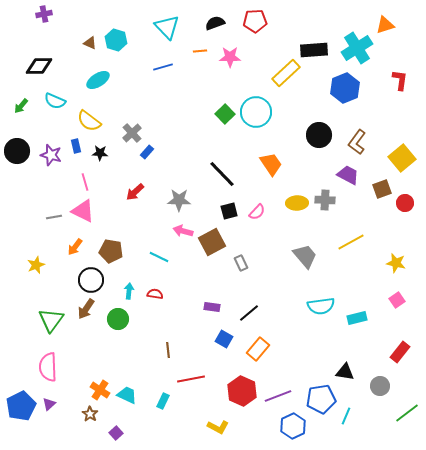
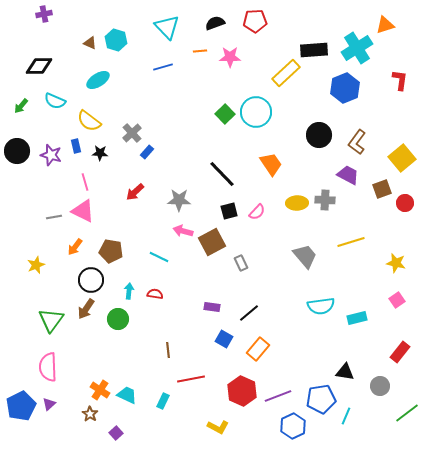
yellow line at (351, 242): rotated 12 degrees clockwise
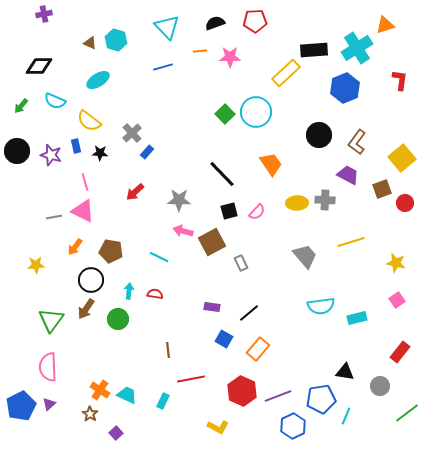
yellow star at (36, 265): rotated 18 degrees clockwise
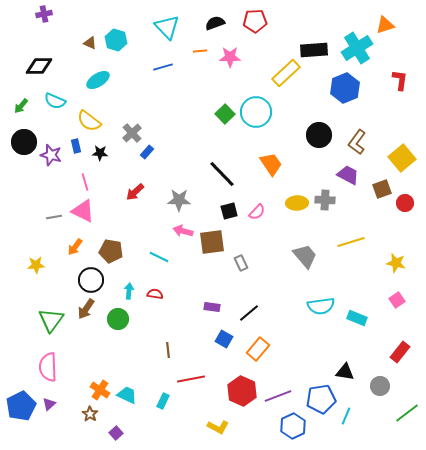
black circle at (17, 151): moved 7 px right, 9 px up
brown square at (212, 242): rotated 20 degrees clockwise
cyan rectangle at (357, 318): rotated 36 degrees clockwise
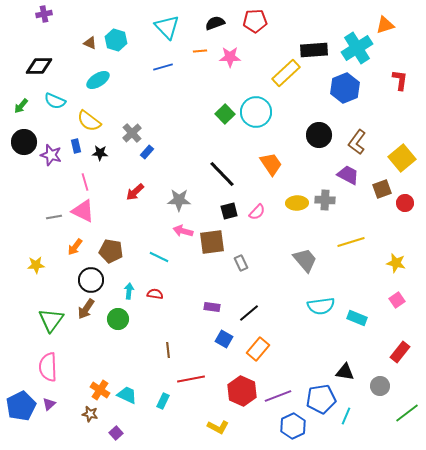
gray trapezoid at (305, 256): moved 4 px down
brown star at (90, 414): rotated 21 degrees counterclockwise
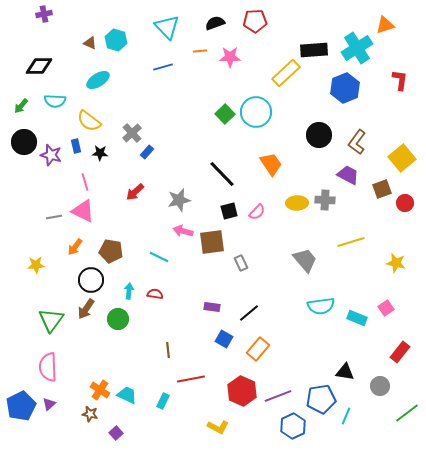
cyan semicircle at (55, 101): rotated 20 degrees counterclockwise
gray star at (179, 200): rotated 15 degrees counterclockwise
pink square at (397, 300): moved 11 px left, 8 px down
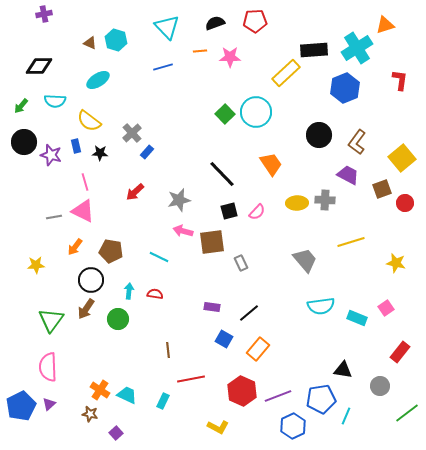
black triangle at (345, 372): moved 2 px left, 2 px up
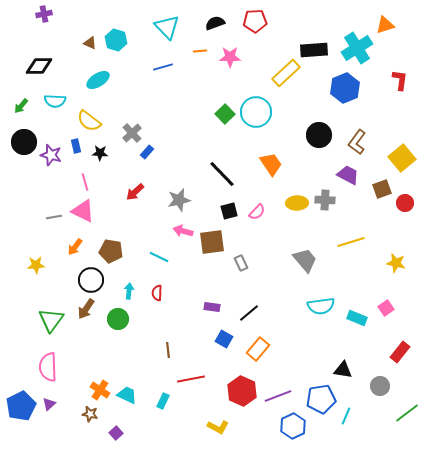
red semicircle at (155, 294): moved 2 px right, 1 px up; rotated 98 degrees counterclockwise
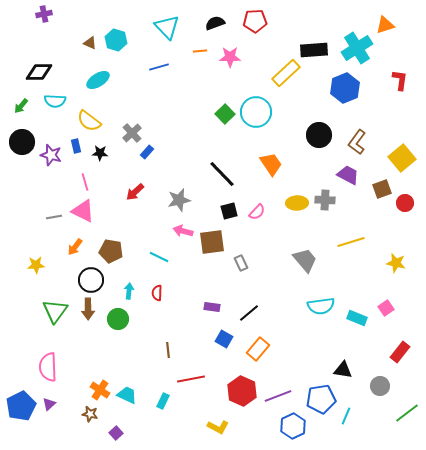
black diamond at (39, 66): moved 6 px down
blue line at (163, 67): moved 4 px left
black circle at (24, 142): moved 2 px left
brown arrow at (86, 309): moved 2 px right; rotated 35 degrees counterclockwise
green triangle at (51, 320): moved 4 px right, 9 px up
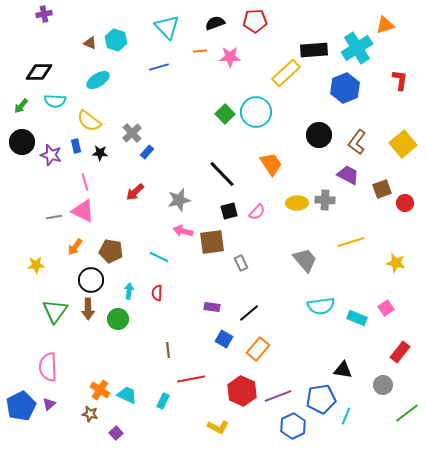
yellow square at (402, 158): moved 1 px right, 14 px up
gray circle at (380, 386): moved 3 px right, 1 px up
